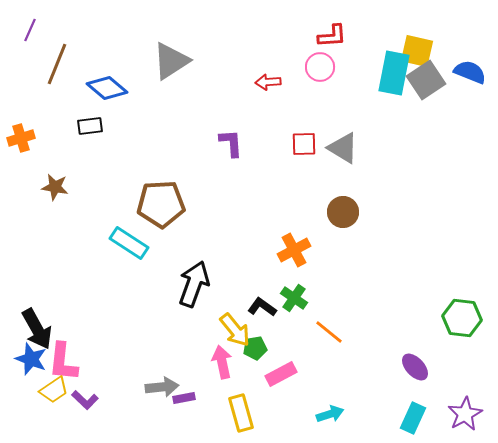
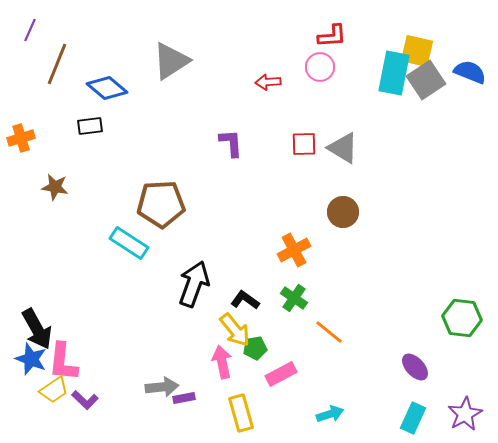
black L-shape at (262, 307): moved 17 px left, 7 px up
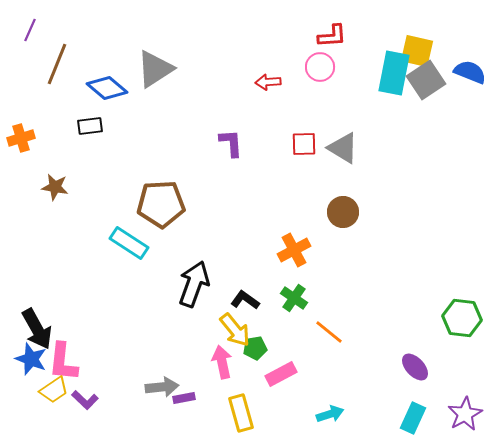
gray triangle at (171, 61): moved 16 px left, 8 px down
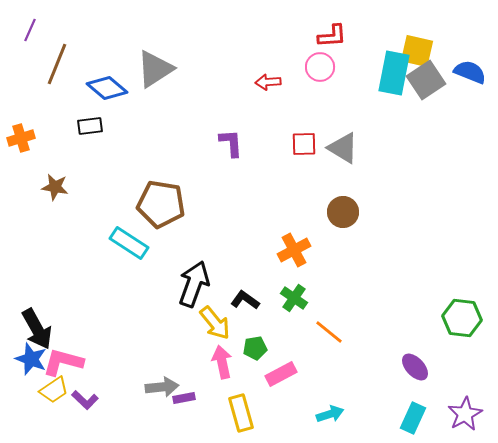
brown pentagon at (161, 204): rotated 12 degrees clockwise
yellow arrow at (235, 330): moved 20 px left, 7 px up
pink L-shape at (63, 362): rotated 99 degrees clockwise
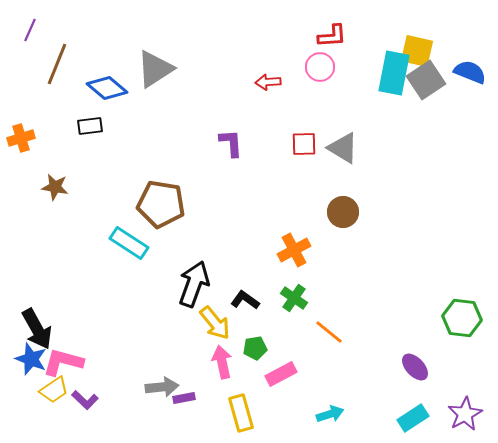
cyan rectangle at (413, 418): rotated 32 degrees clockwise
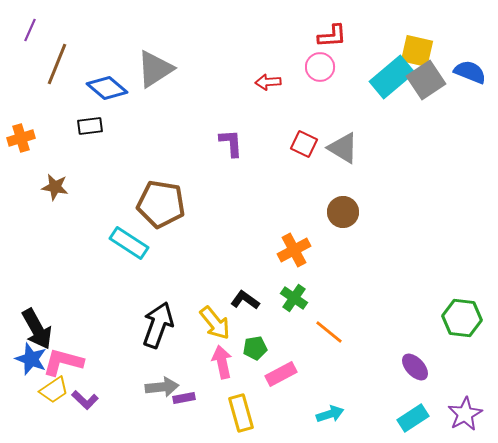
cyan rectangle at (394, 73): moved 2 px left, 4 px down; rotated 39 degrees clockwise
red square at (304, 144): rotated 28 degrees clockwise
black arrow at (194, 284): moved 36 px left, 41 px down
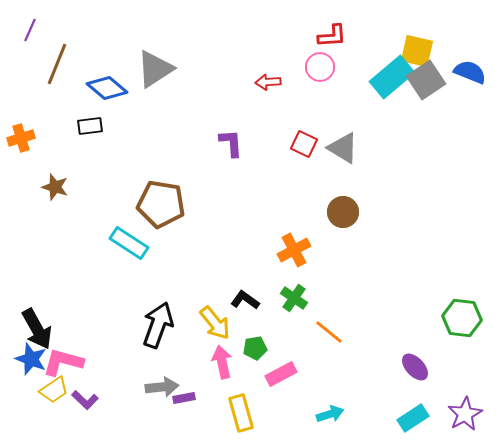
brown star at (55, 187): rotated 8 degrees clockwise
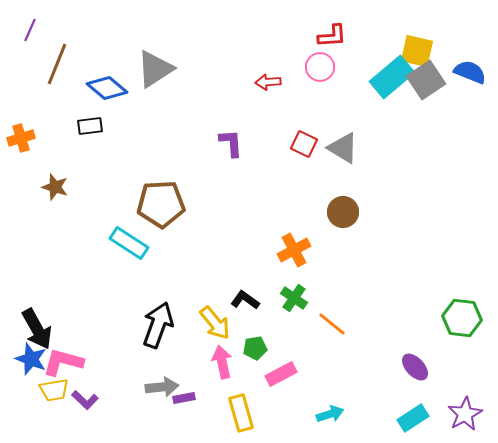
brown pentagon at (161, 204): rotated 12 degrees counterclockwise
orange line at (329, 332): moved 3 px right, 8 px up
yellow trapezoid at (54, 390): rotated 24 degrees clockwise
